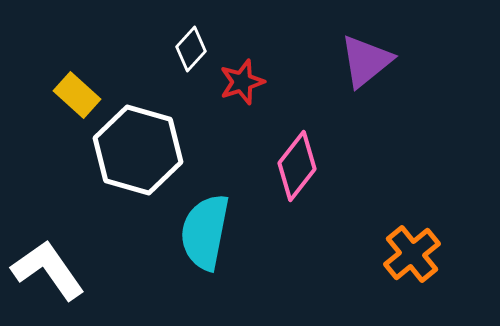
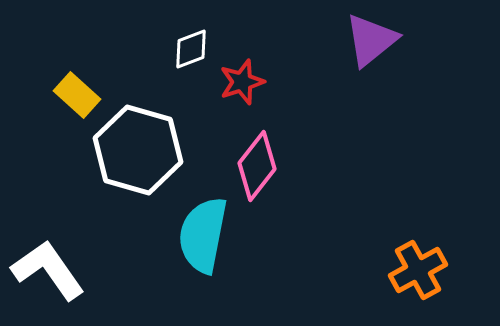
white diamond: rotated 27 degrees clockwise
purple triangle: moved 5 px right, 21 px up
pink diamond: moved 40 px left
cyan semicircle: moved 2 px left, 3 px down
orange cross: moved 6 px right, 16 px down; rotated 10 degrees clockwise
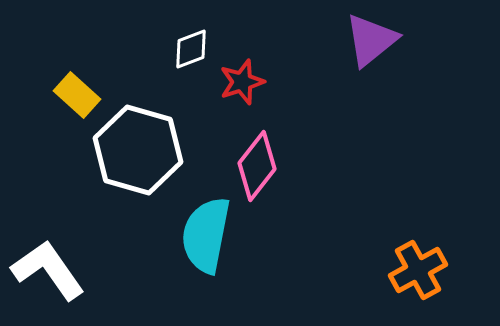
cyan semicircle: moved 3 px right
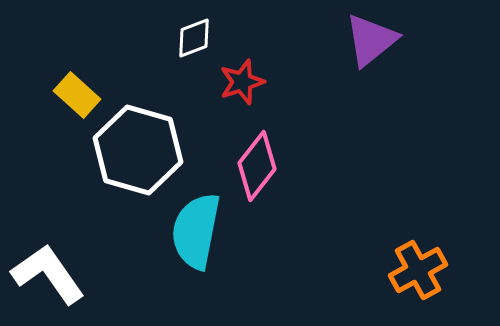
white diamond: moved 3 px right, 11 px up
cyan semicircle: moved 10 px left, 4 px up
white L-shape: moved 4 px down
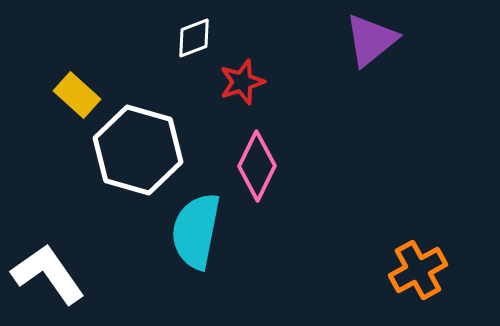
pink diamond: rotated 12 degrees counterclockwise
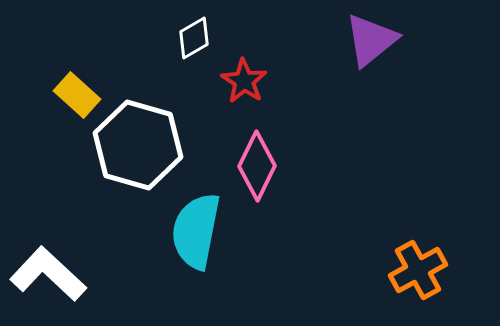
white diamond: rotated 9 degrees counterclockwise
red star: moved 2 px right, 1 px up; rotated 21 degrees counterclockwise
white hexagon: moved 5 px up
white L-shape: rotated 12 degrees counterclockwise
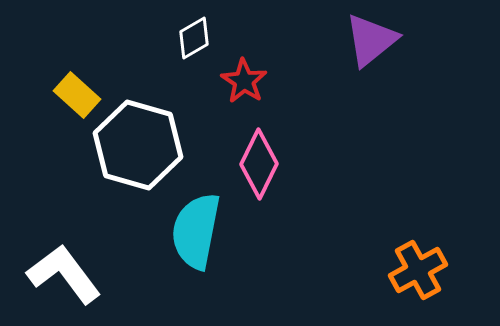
pink diamond: moved 2 px right, 2 px up
white L-shape: moved 16 px right; rotated 10 degrees clockwise
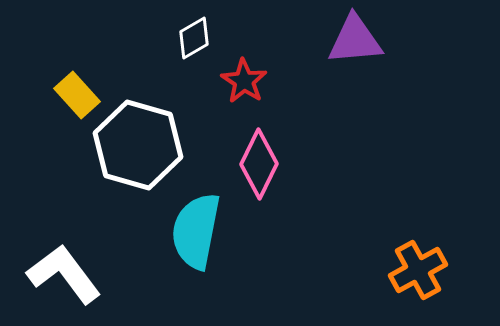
purple triangle: moved 16 px left; rotated 34 degrees clockwise
yellow rectangle: rotated 6 degrees clockwise
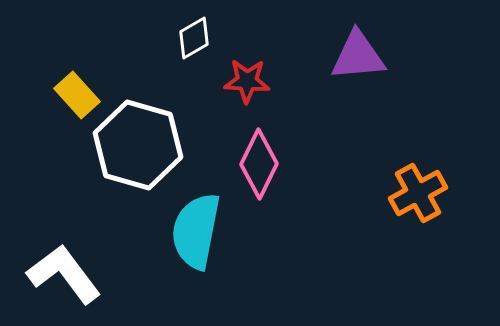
purple triangle: moved 3 px right, 16 px down
red star: moved 3 px right; rotated 30 degrees counterclockwise
orange cross: moved 77 px up
